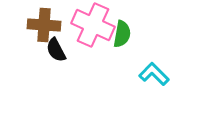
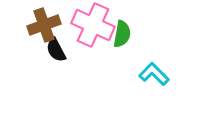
brown cross: rotated 24 degrees counterclockwise
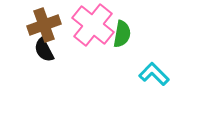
pink cross: rotated 15 degrees clockwise
black semicircle: moved 12 px left
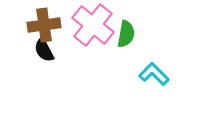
brown cross: rotated 12 degrees clockwise
green semicircle: moved 4 px right
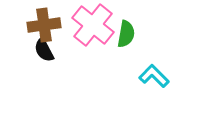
cyan L-shape: moved 2 px down
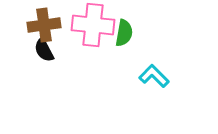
pink cross: rotated 33 degrees counterclockwise
green semicircle: moved 2 px left, 1 px up
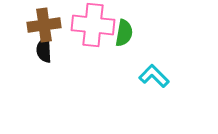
black semicircle: rotated 25 degrees clockwise
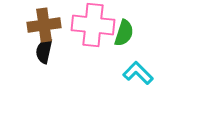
green semicircle: rotated 8 degrees clockwise
black semicircle: moved 1 px down; rotated 15 degrees clockwise
cyan L-shape: moved 16 px left, 3 px up
